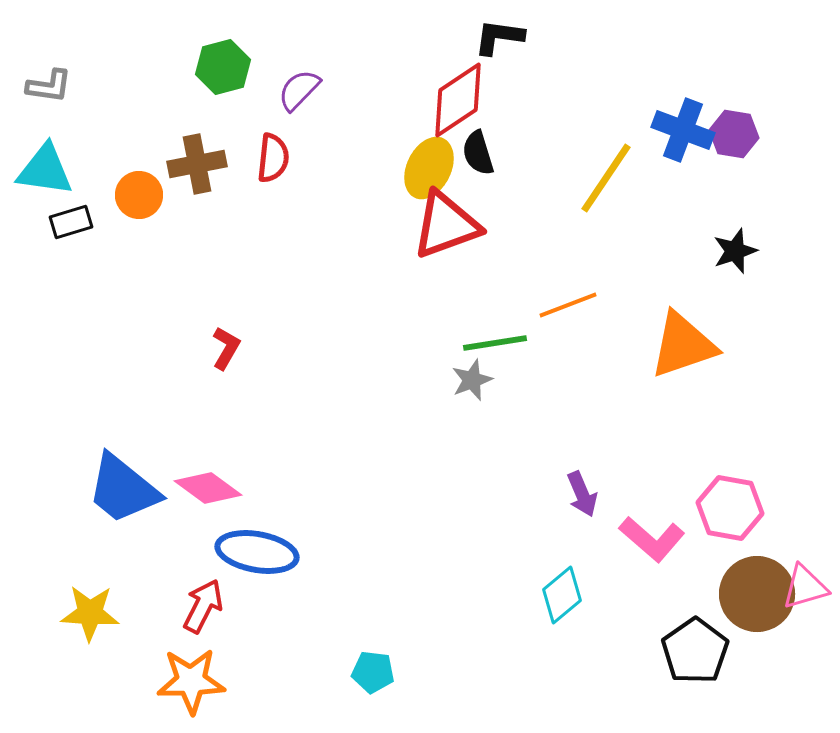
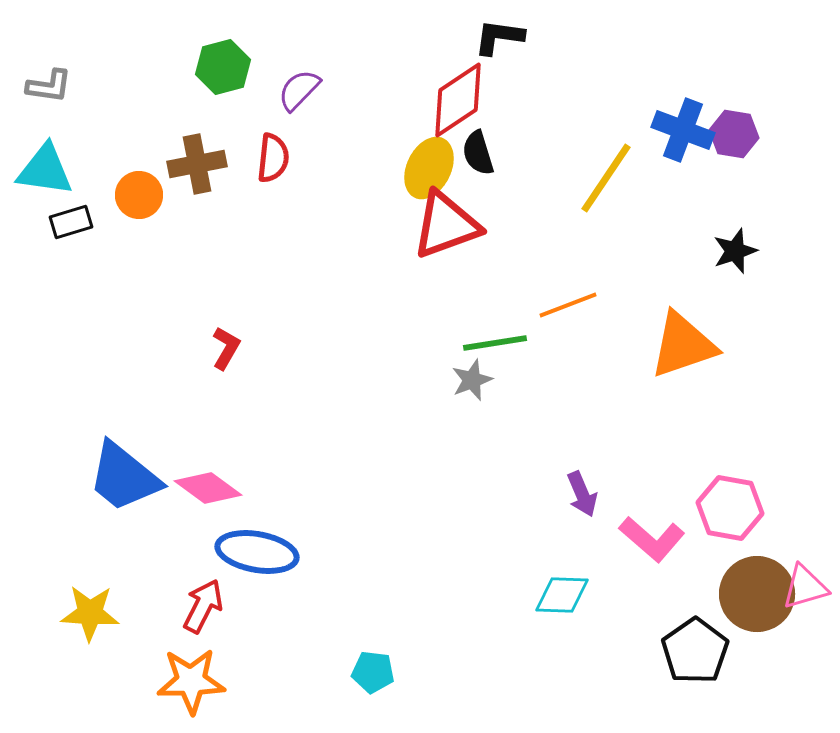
blue trapezoid: moved 1 px right, 12 px up
cyan diamond: rotated 42 degrees clockwise
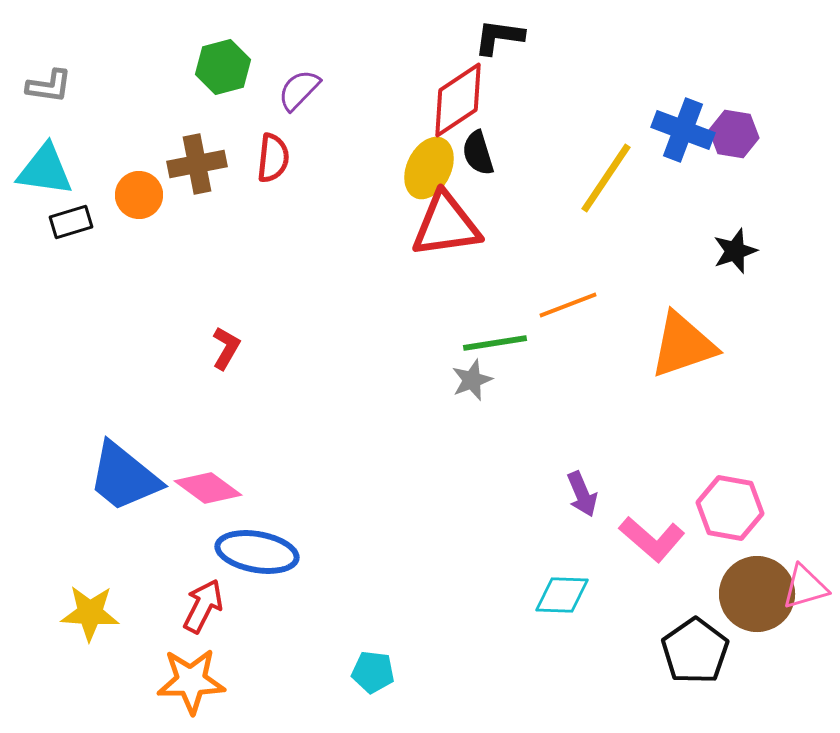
red triangle: rotated 12 degrees clockwise
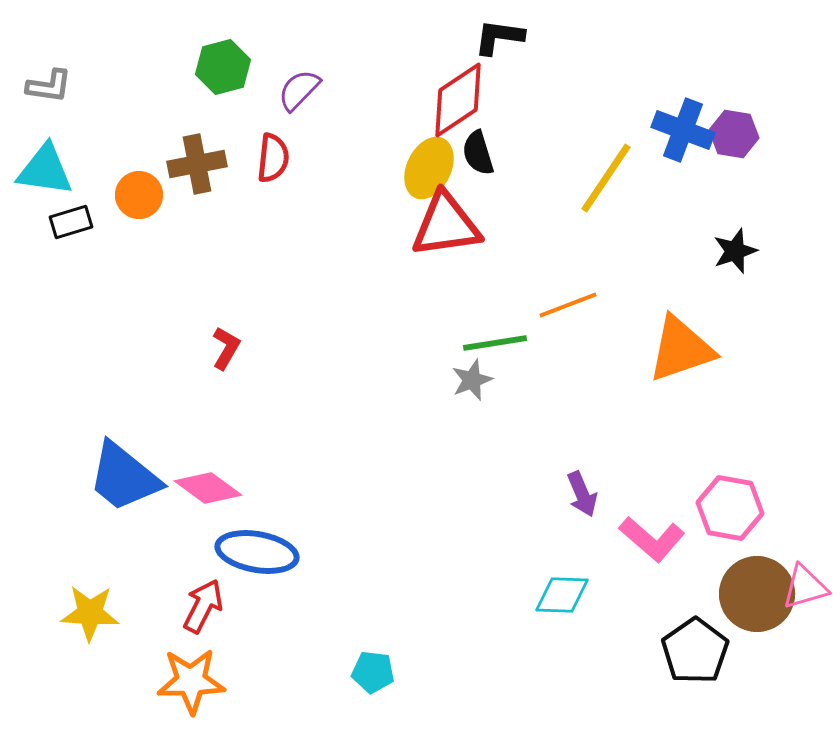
orange triangle: moved 2 px left, 4 px down
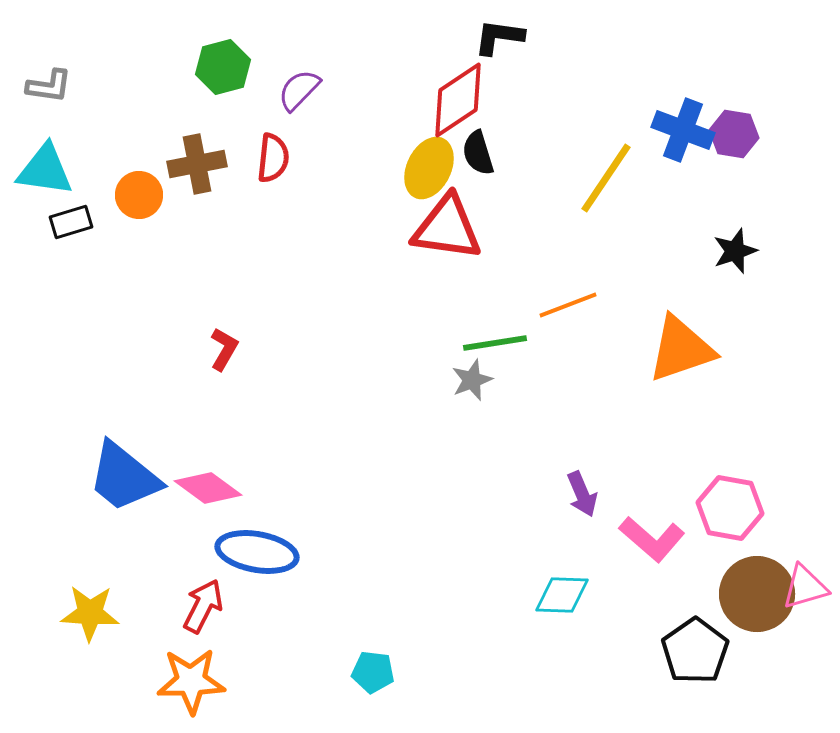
red triangle: moved 1 px right, 3 px down; rotated 16 degrees clockwise
red L-shape: moved 2 px left, 1 px down
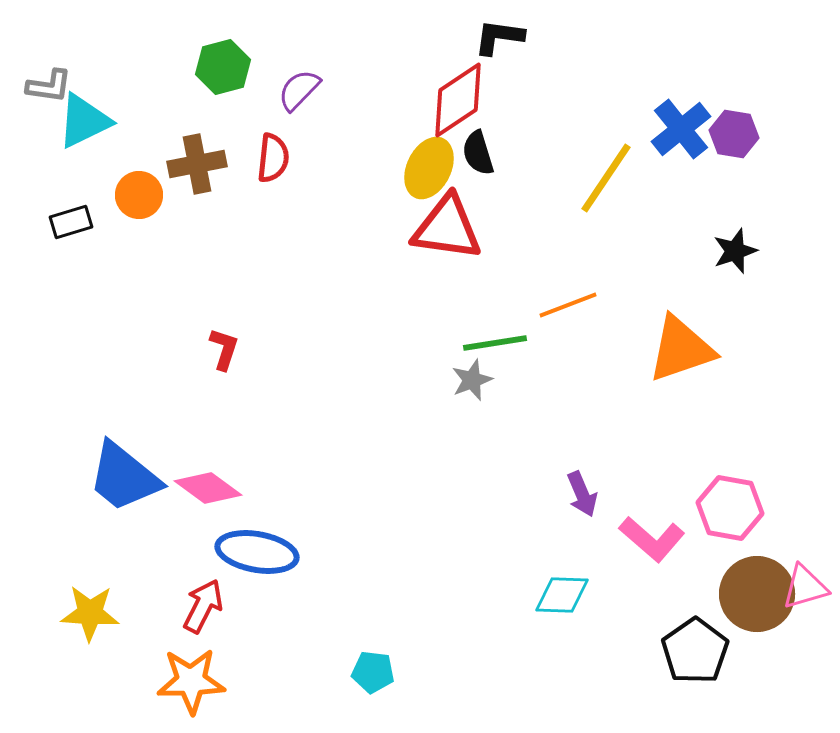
blue cross: moved 2 px left, 1 px up; rotated 30 degrees clockwise
cyan triangle: moved 39 px right, 49 px up; rotated 34 degrees counterclockwise
red L-shape: rotated 12 degrees counterclockwise
